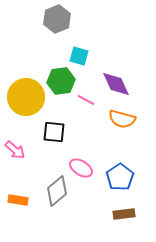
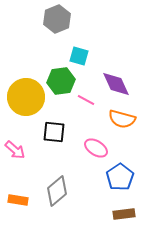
pink ellipse: moved 15 px right, 20 px up
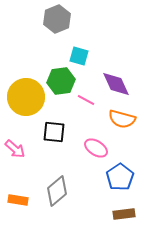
pink arrow: moved 1 px up
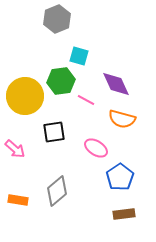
yellow circle: moved 1 px left, 1 px up
black square: rotated 15 degrees counterclockwise
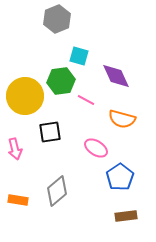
purple diamond: moved 8 px up
black square: moved 4 px left
pink arrow: rotated 35 degrees clockwise
brown rectangle: moved 2 px right, 2 px down
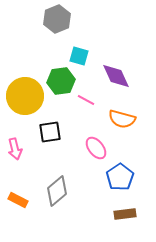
pink ellipse: rotated 20 degrees clockwise
orange rectangle: rotated 18 degrees clockwise
brown rectangle: moved 1 px left, 2 px up
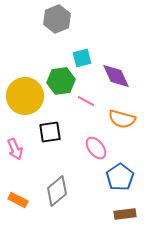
cyan square: moved 3 px right, 2 px down; rotated 30 degrees counterclockwise
pink line: moved 1 px down
pink arrow: rotated 10 degrees counterclockwise
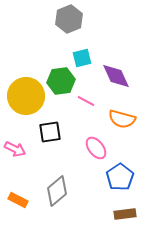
gray hexagon: moved 12 px right
yellow circle: moved 1 px right
pink arrow: rotated 40 degrees counterclockwise
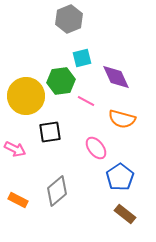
purple diamond: moved 1 px down
brown rectangle: rotated 45 degrees clockwise
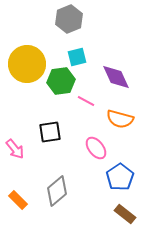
cyan square: moved 5 px left, 1 px up
yellow circle: moved 1 px right, 32 px up
orange semicircle: moved 2 px left
pink arrow: rotated 25 degrees clockwise
orange rectangle: rotated 18 degrees clockwise
